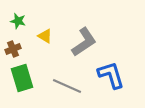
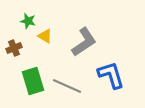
green star: moved 10 px right
brown cross: moved 1 px right, 1 px up
green rectangle: moved 11 px right, 3 px down
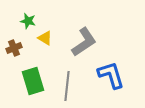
yellow triangle: moved 2 px down
gray line: rotated 72 degrees clockwise
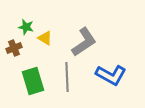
green star: moved 2 px left, 6 px down
blue L-shape: rotated 136 degrees clockwise
gray line: moved 9 px up; rotated 8 degrees counterclockwise
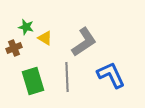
blue L-shape: rotated 144 degrees counterclockwise
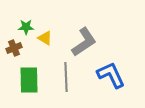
green star: rotated 14 degrees counterclockwise
gray line: moved 1 px left
green rectangle: moved 4 px left, 1 px up; rotated 16 degrees clockwise
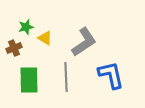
green star: rotated 14 degrees counterclockwise
blue L-shape: rotated 12 degrees clockwise
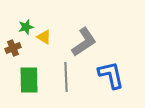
yellow triangle: moved 1 px left, 1 px up
brown cross: moved 1 px left
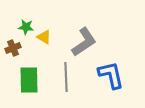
green star: rotated 21 degrees clockwise
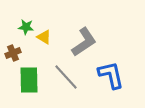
brown cross: moved 5 px down
gray line: rotated 40 degrees counterclockwise
